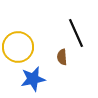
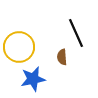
yellow circle: moved 1 px right
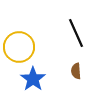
brown semicircle: moved 14 px right, 14 px down
blue star: rotated 25 degrees counterclockwise
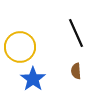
yellow circle: moved 1 px right
